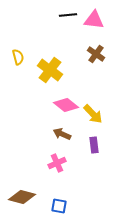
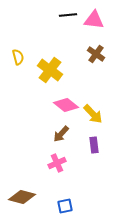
brown arrow: moved 1 px left; rotated 72 degrees counterclockwise
blue square: moved 6 px right; rotated 21 degrees counterclockwise
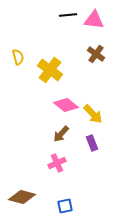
purple rectangle: moved 2 px left, 2 px up; rotated 14 degrees counterclockwise
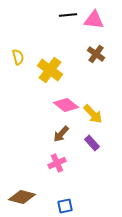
purple rectangle: rotated 21 degrees counterclockwise
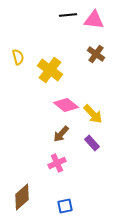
brown diamond: rotated 56 degrees counterclockwise
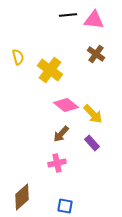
pink cross: rotated 12 degrees clockwise
blue square: rotated 21 degrees clockwise
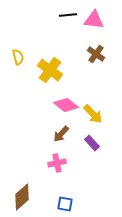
blue square: moved 2 px up
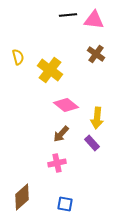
yellow arrow: moved 4 px right, 4 px down; rotated 50 degrees clockwise
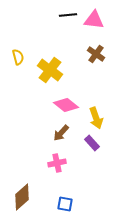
yellow arrow: moved 1 px left; rotated 25 degrees counterclockwise
brown arrow: moved 1 px up
